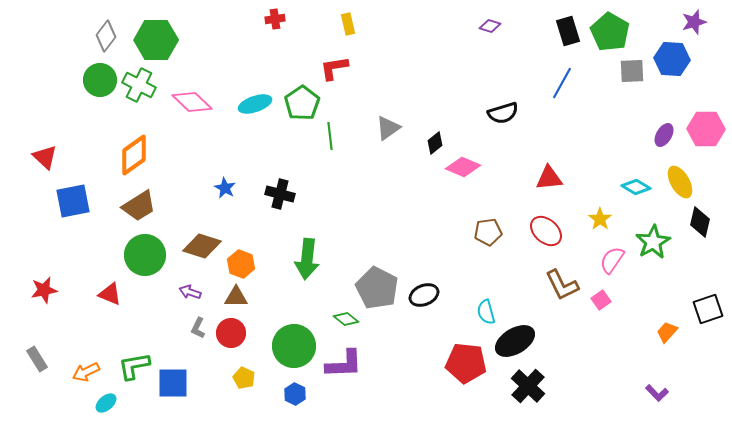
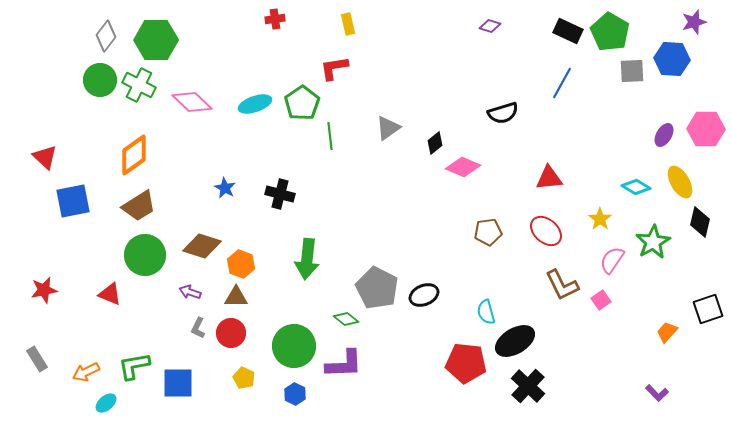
black rectangle at (568, 31): rotated 48 degrees counterclockwise
blue square at (173, 383): moved 5 px right
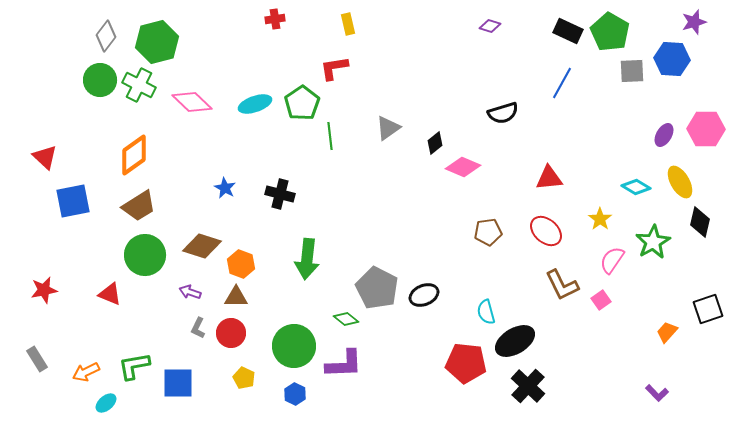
green hexagon at (156, 40): moved 1 px right, 2 px down; rotated 15 degrees counterclockwise
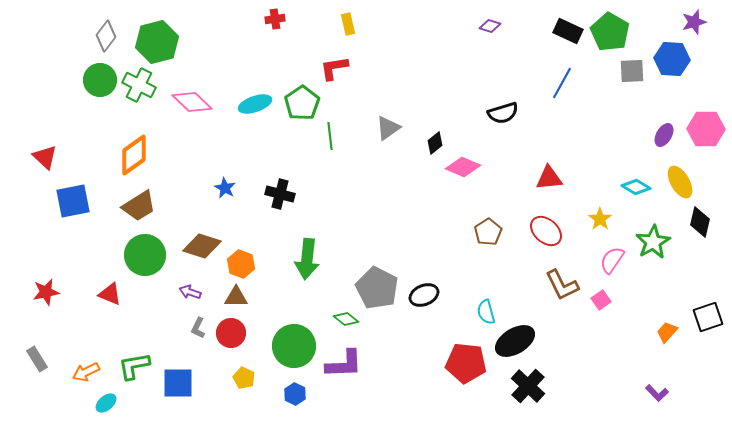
brown pentagon at (488, 232): rotated 24 degrees counterclockwise
red star at (44, 290): moved 2 px right, 2 px down
black square at (708, 309): moved 8 px down
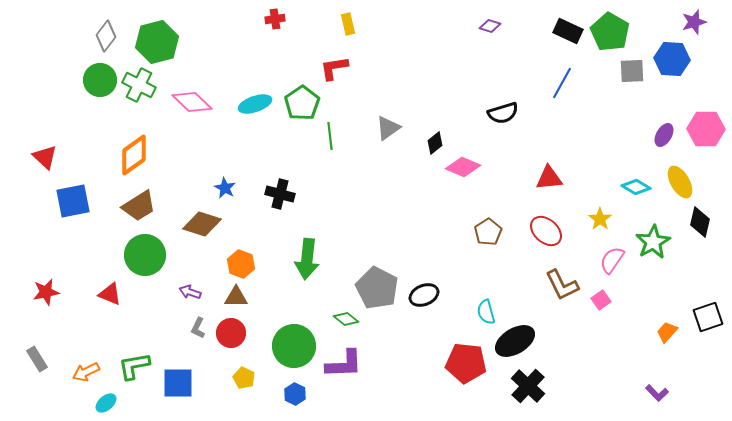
brown diamond at (202, 246): moved 22 px up
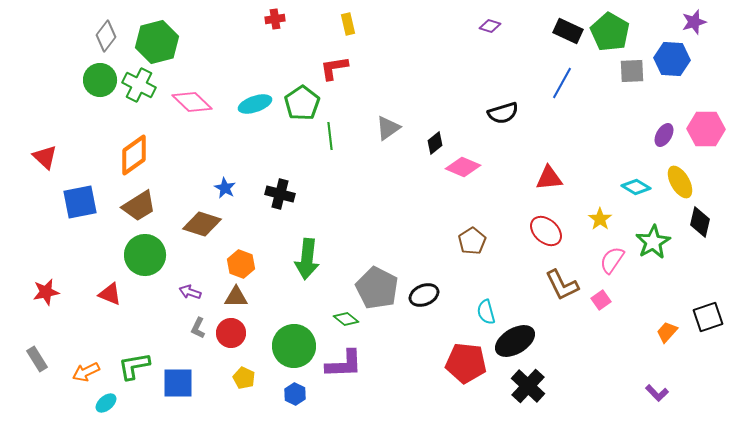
blue square at (73, 201): moved 7 px right, 1 px down
brown pentagon at (488, 232): moved 16 px left, 9 px down
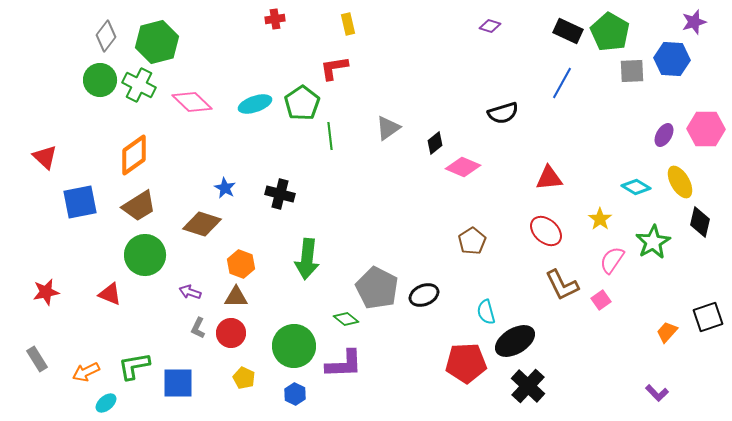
red pentagon at (466, 363): rotated 9 degrees counterclockwise
